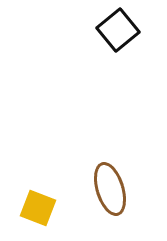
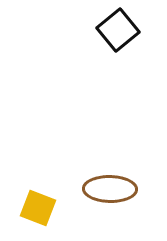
brown ellipse: rotated 72 degrees counterclockwise
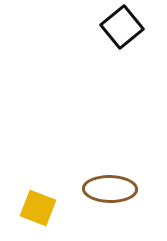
black square: moved 4 px right, 3 px up
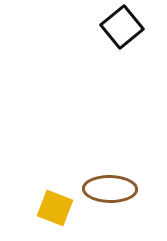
yellow square: moved 17 px right
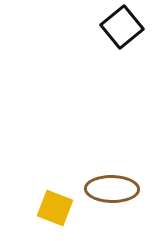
brown ellipse: moved 2 px right
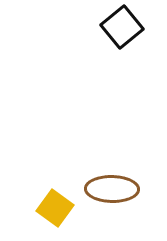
yellow square: rotated 15 degrees clockwise
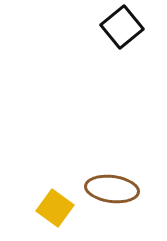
brown ellipse: rotated 6 degrees clockwise
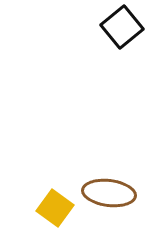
brown ellipse: moved 3 px left, 4 px down
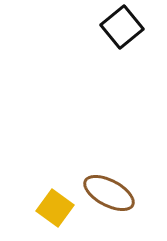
brown ellipse: rotated 21 degrees clockwise
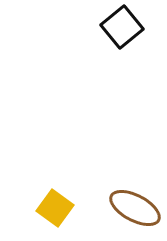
brown ellipse: moved 26 px right, 15 px down
